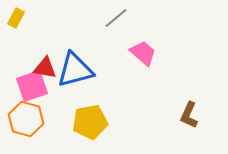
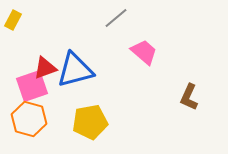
yellow rectangle: moved 3 px left, 2 px down
pink trapezoid: moved 1 px right, 1 px up
red triangle: rotated 30 degrees counterclockwise
brown L-shape: moved 18 px up
orange hexagon: moved 3 px right
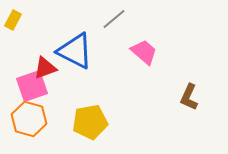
gray line: moved 2 px left, 1 px down
blue triangle: moved 19 px up; rotated 42 degrees clockwise
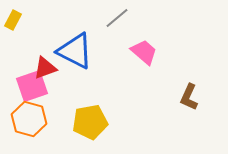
gray line: moved 3 px right, 1 px up
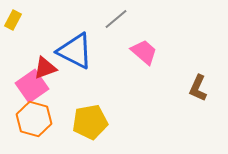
gray line: moved 1 px left, 1 px down
pink square: rotated 16 degrees counterclockwise
brown L-shape: moved 9 px right, 9 px up
orange hexagon: moved 5 px right
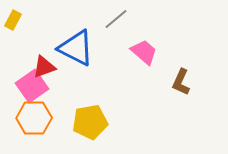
blue triangle: moved 1 px right, 3 px up
red triangle: moved 1 px left, 1 px up
brown L-shape: moved 17 px left, 6 px up
orange hexagon: moved 1 px up; rotated 16 degrees counterclockwise
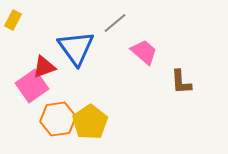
gray line: moved 1 px left, 4 px down
blue triangle: rotated 27 degrees clockwise
brown L-shape: rotated 28 degrees counterclockwise
orange hexagon: moved 24 px right, 1 px down; rotated 8 degrees counterclockwise
yellow pentagon: rotated 24 degrees counterclockwise
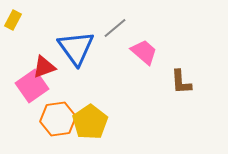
gray line: moved 5 px down
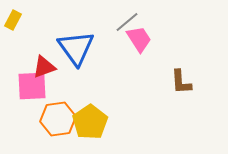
gray line: moved 12 px right, 6 px up
pink trapezoid: moved 5 px left, 13 px up; rotated 16 degrees clockwise
pink square: rotated 32 degrees clockwise
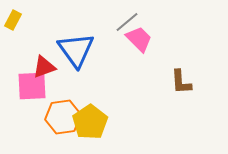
pink trapezoid: rotated 12 degrees counterclockwise
blue triangle: moved 2 px down
orange hexagon: moved 5 px right, 2 px up
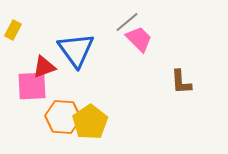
yellow rectangle: moved 10 px down
orange hexagon: rotated 12 degrees clockwise
